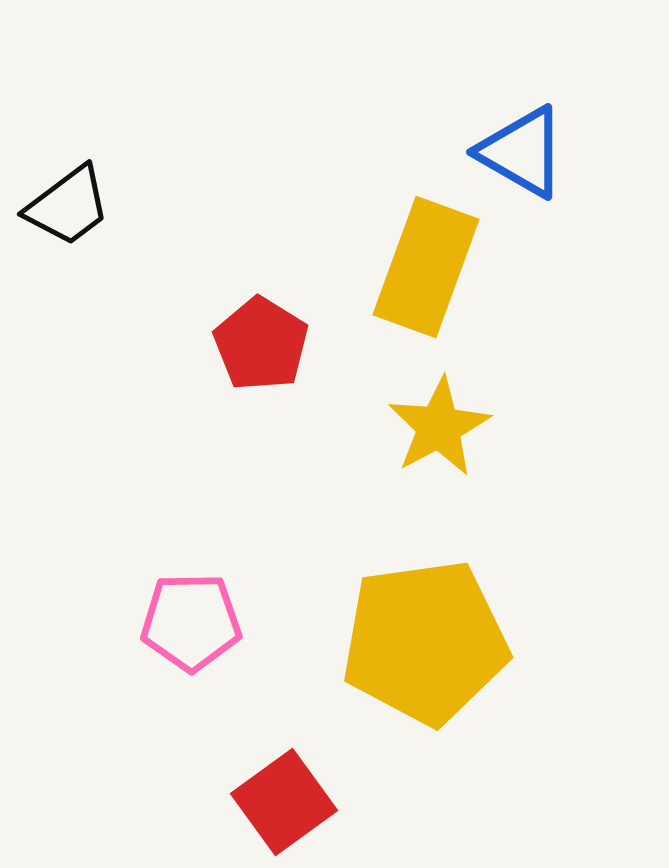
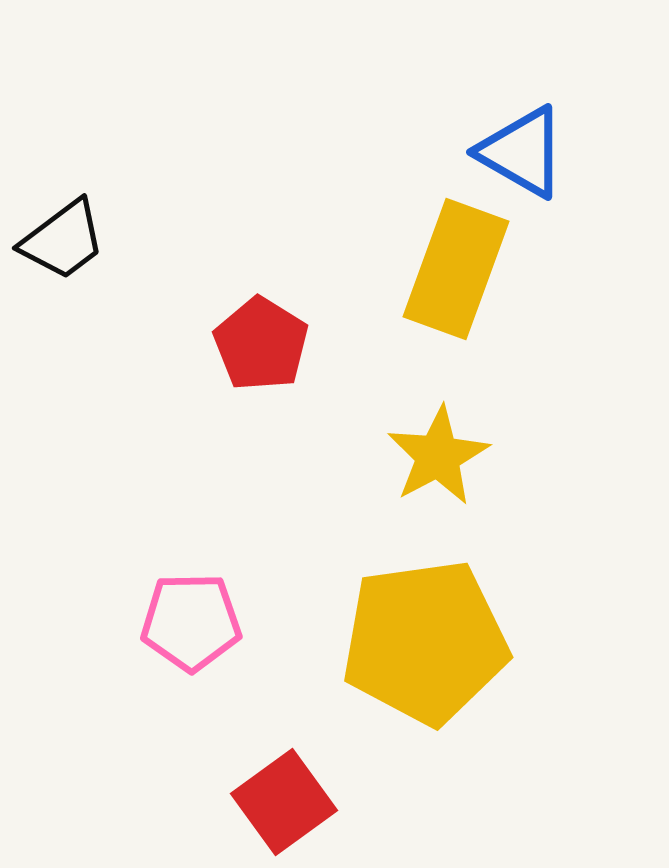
black trapezoid: moved 5 px left, 34 px down
yellow rectangle: moved 30 px right, 2 px down
yellow star: moved 1 px left, 29 px down
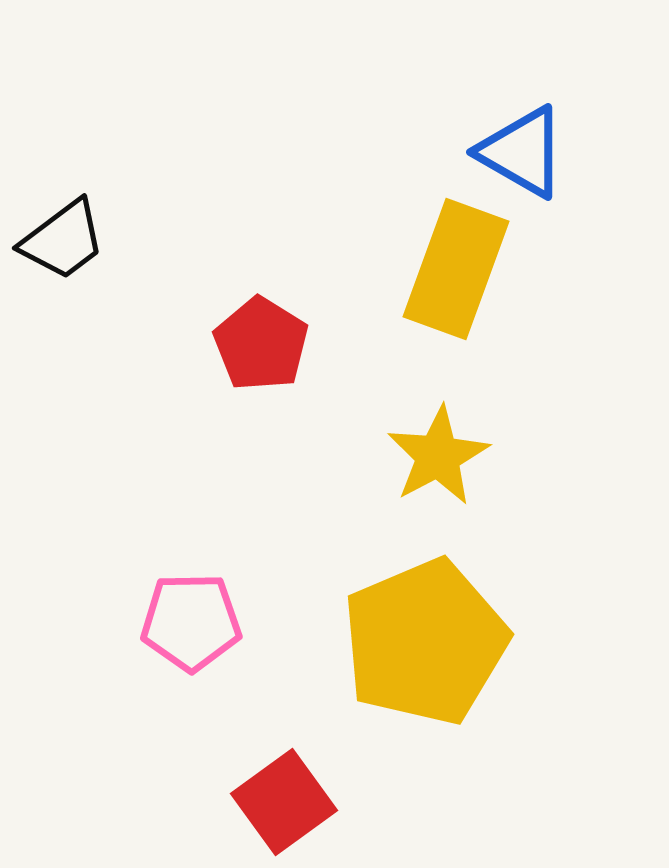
yellow pentagon: rotated 15 degrees counterclockwise
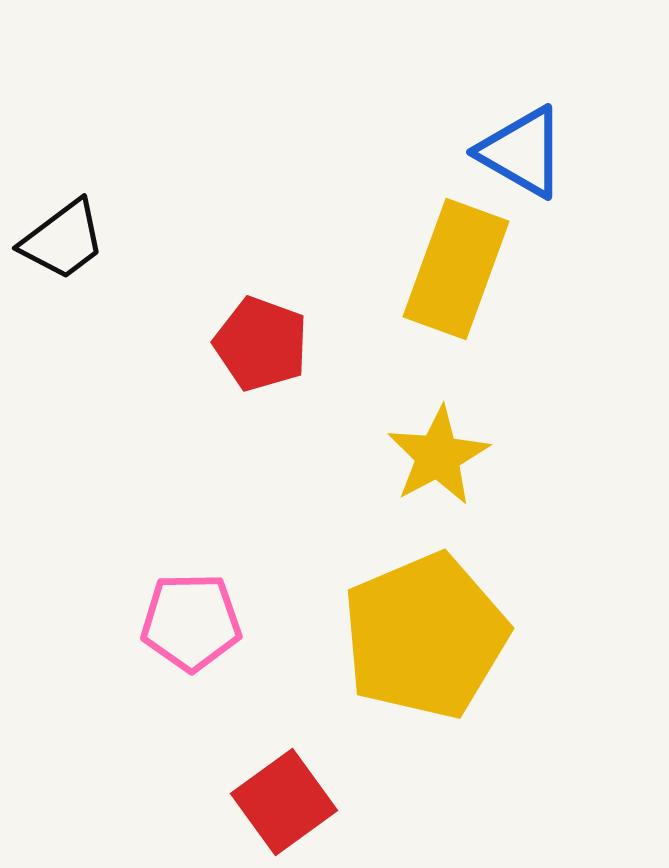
red pentagon: rotated 12 degrees counterclockwise
yellow pentagon: moved 6 px up
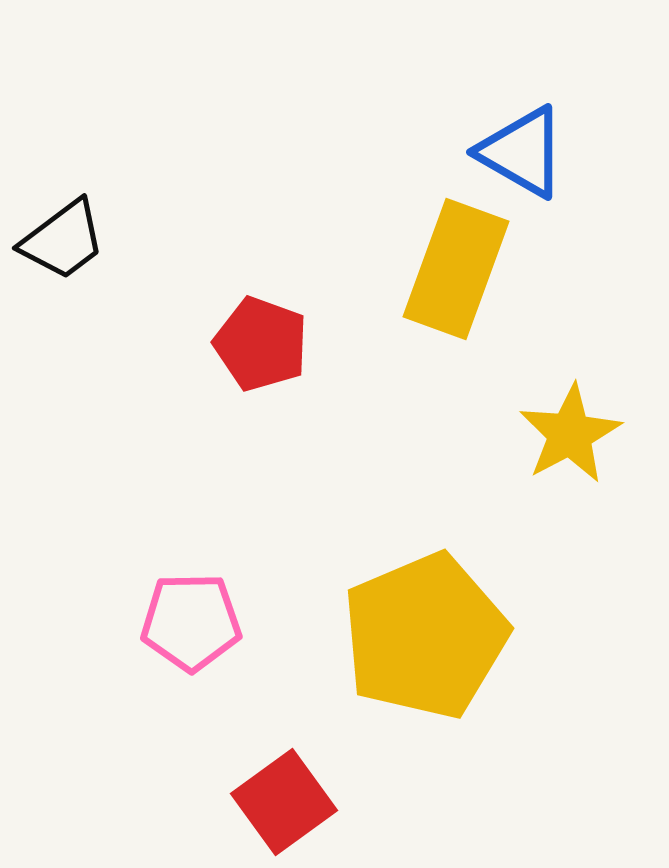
yellow star: moved 132 px right, 22 px up
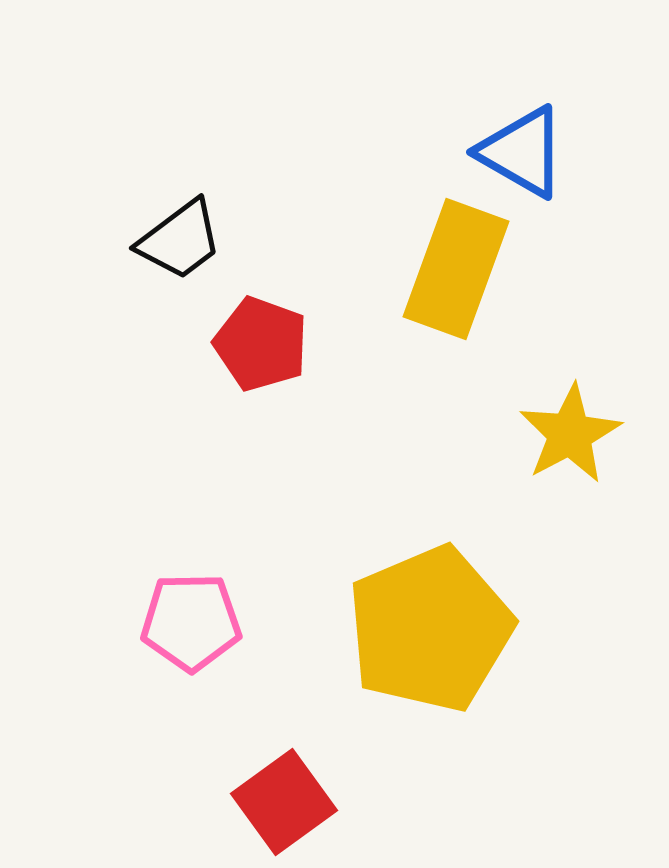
black trapezoid: moved 117 px right
yellow pentagon: moved 5 px right, 7 px up
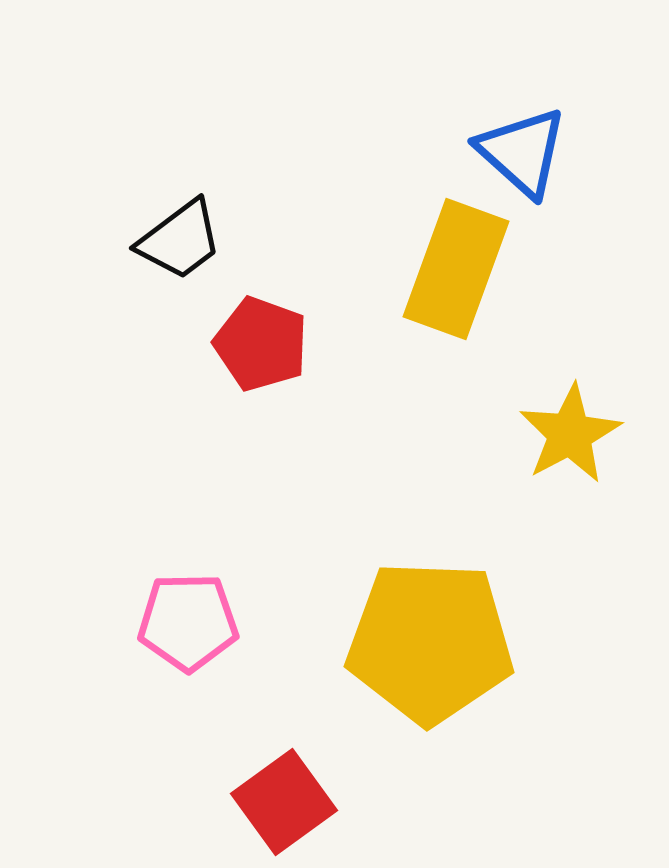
blue triangle: rotated 12 degrees clockwise
pink pentagon: moved 3 px left
yellow pentagon: moved 13 px down; rotated 25 degrees clockwise
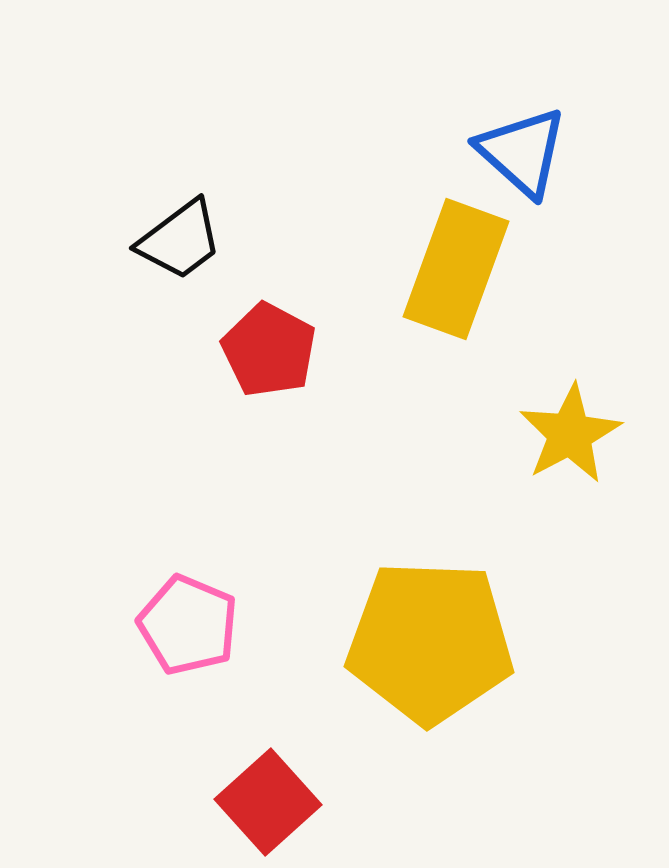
red pentagon: moved 8 px right, 6 px down; rotated 8 degrees clockwise
pink pentagon: moved 3 px down; rotated 24 degrees clockwise
red square: moved 16 px left; rotated 6 degrees counterclockwise
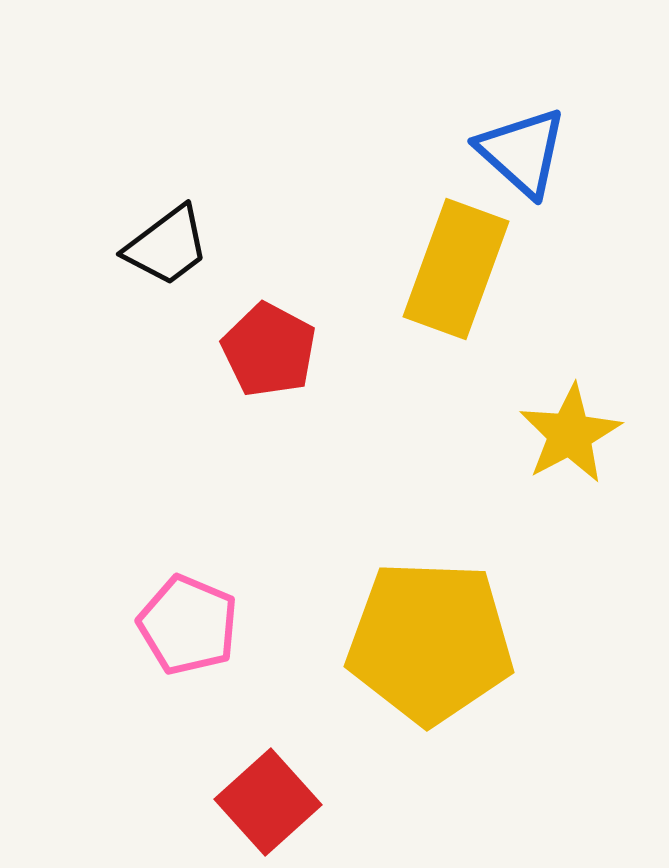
black trapezoid: moved 13 px left, 6 px down
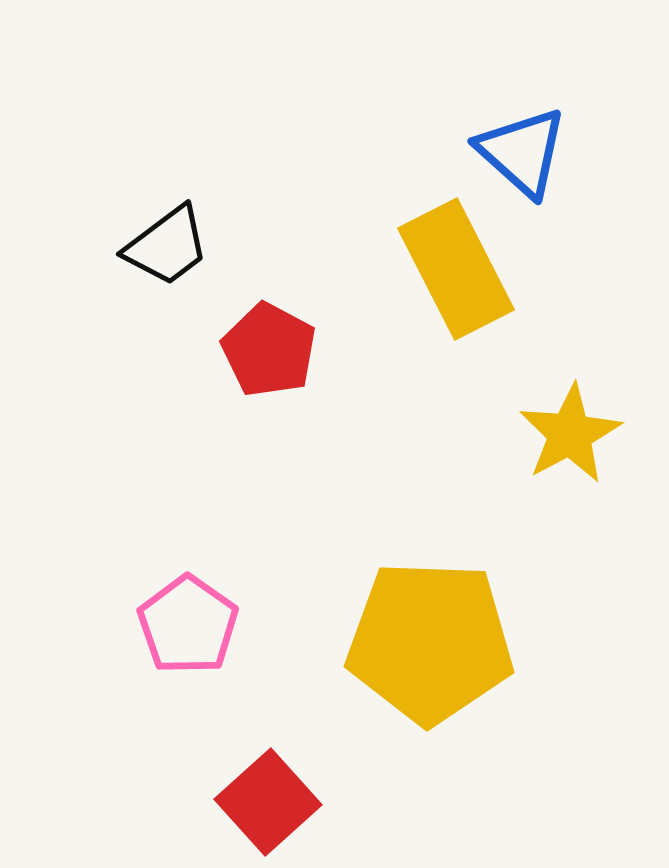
yellow rectangle: rotated 47 degrees counterclockwise
pink pentagon: rotated 12 degrees clockwise
